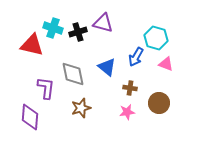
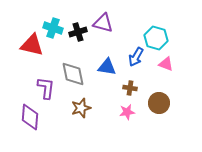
blue triangle: rotated 30 degrees counterclockwise
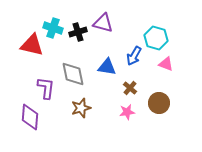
blue arrow: moved 2 px left, 1 px up
brown cross: rotated 32 degrees clockwise
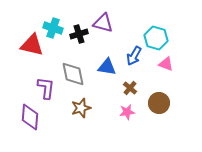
black cross: moved 1 px right, 2 px down
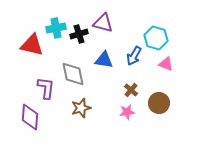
cyan cross: moved 3 px right; rotated 30 degrees counterclockwise
blue triangle: moved 3 px left, 7 px up
brown cross: moved 1 px right, 2 px down
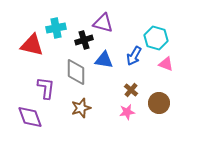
black cross: moved 5 px right, 6 px down
gray diamond: moved 3 px right, 2 px up; rotated 12 degrees clockwise
purple diamond: rotated 24 degrees counterclockwise
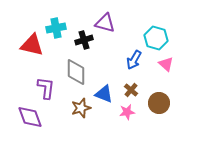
purple triangle: moved 2 px right
blue arrow: moved 4 px down
blue triangle: moved 34 px down; rotated 12 degrees clockwise
pink triangle: rotated 21 degrees clockwise
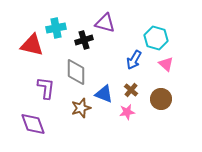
brown circle: moved 2 px right, 4 px up
purple diamond: moved 3 px right, 7 px down
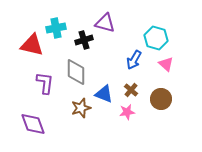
purple L-shape: moved 1 px left, 5 px up
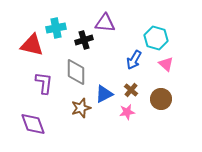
purple triangle: rotated 10 degrees counterclockwise
purple L-shape: moved 1 px left
blue triangle: rotated 48 degrees counterclockwise
